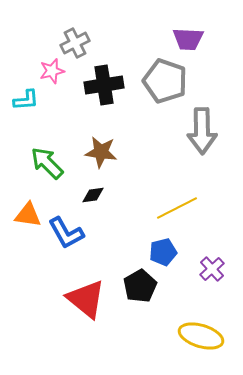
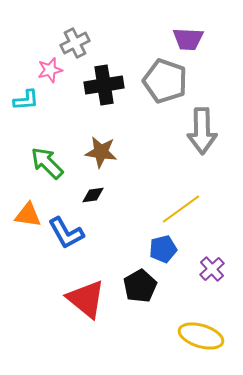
pink star: moved 2 px left, 1 px up
yellow line: moved 4 px right, 1 px down; rotated 9 degrees counterclockwise
blue pentagon: moved 3 px up
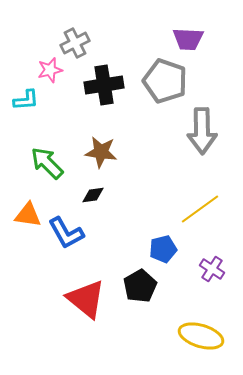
yellow line: moved 19 px right
purple cross: rotated 15 degrees counterclockwise
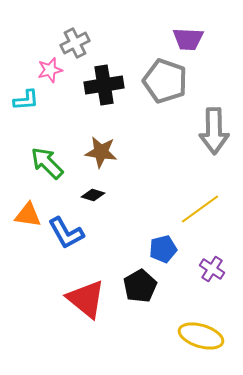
gray arrow: moved 12 px right
black diamond: rotated 25 degrees clockwise
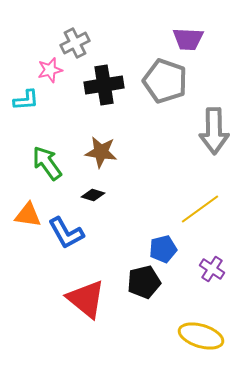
green arrow: rotated 9 degrees clockwise
black pentagon: moved 4 px right, 4 px up; rotated 16 degrees clockwise
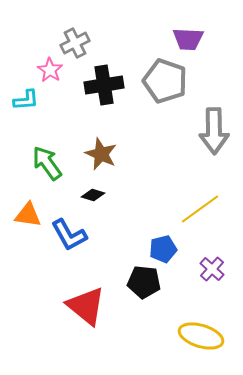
pink star: rotated 25 degrees counterclockwise
brown star: moved 2 px down; rotated 16 degrees clockwise
blue L-shape: moved 3 px right, 2 px down
purple cross: rotated 10 degrees clockwise
black pentagon: rotated 20 degrees clockwise
red triangle: moved 7 px down
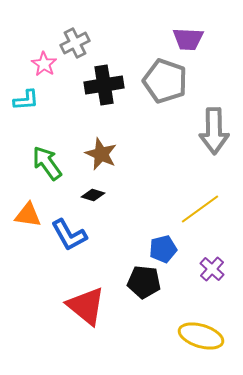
pink star: moved 6 px left, 6 px up
